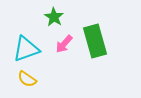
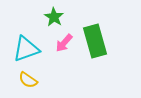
pink arrow: moved 1 px up
yellow semicircle: moved 1 px right, 1 px down
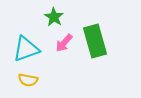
yellow semicircle: rotated 24 degrees counterclockwise
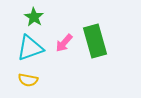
green star: moved 20 px left
cyan triangle: moved 4 px right, 1 px up
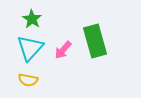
green star: moved 2 px left, 2 px down
pink arrow: moved 1 px left, 7 px down
cyan triangle: rotated 28 degrees counterclockwise
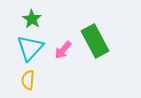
green rectangle: rotated 12 degrees counterclockwise
yellow semicircle: rotated 84 degrees clockwise
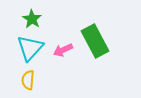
pink arrow: rotated 24 degrees clockwise
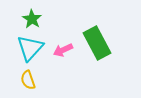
green rectangle: moved 2 px right, 2 px down
yellow semicircle: rotated 24 degrees counterclockwise
